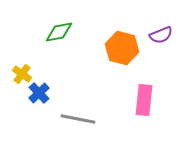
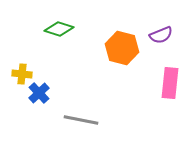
green diamond: moved 3 px up; rotated 28 degrees clockwise
yellow cross: rotated 30 degrees counterclockwise
pink rectangle: moved 26 px right, 17 px up
gray line: moved 3 px right, 1 px down
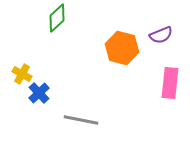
green diamond: moved 2 px left, 11 px up; rotated 60 degrees counterclockwise
yellow cross: rotated 24 degrees clockwise
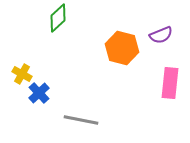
green diamond: moved 1 px right
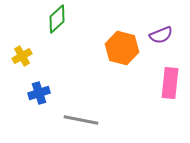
green diamond: moved 1 px left, 1 px down
yellow cross: moved 18 px up; rotated 30 degrees clockwise
blue cross: rotated 25 degrees clockwise
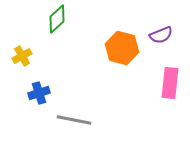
gray line: moved 7 px left
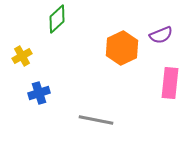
orange hexagon: rotated 20 degrees clockwise
gray line: moved 22 px right
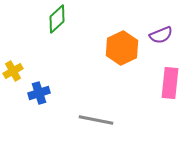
yellow cross: moved 9 px left, 15 px down
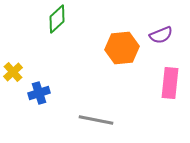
orange hexagon: rotated 20 degrees clockwise
yellow cross: moved 1 px down; rotated 12 degrees counterclockwise
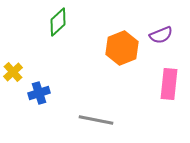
green diamond: moved 1 px right, 3 px down
orange hexagon: rotated 16 degrees counterclockwise
pink rectangle: moved 1 px left, 1 px down
